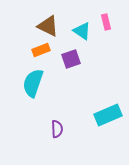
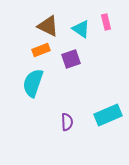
cyan triangle: moved 1 px left, 2 px up
purple semicircle: moved 10 px right, 7 px up
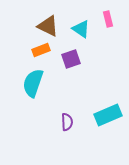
pink rectangle: moved 2 px right, 3 px up
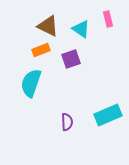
cyan semicircle: moved 2 px left
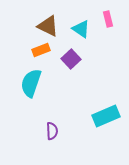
purple square: rotated 24 degrees counterclockwise
cyan rectangle: moved 2 px left, 1 px down
purple semicircle: moved 15 px left, 9 px down
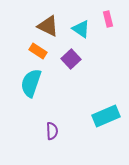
orange rectangle: moved 3 px left, 1 px down; rotated 54 degrees clockwise
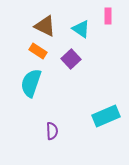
pink rectangle: moved 3 px up; rotated 14 degrees clockwise
brown triangle: moved 3 px left
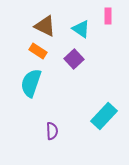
purple square: moved 3 px right
cyan rectangle: moved 2 px left; rotated 24 degrees counterclockwise
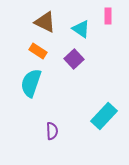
brown triangle: moved 4 px up
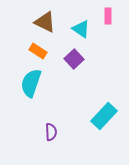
purple semicircle: moved 1 px left, 1 px down
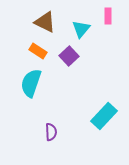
cyan triangle: rotated 36 degrees clockwise
purple square: moved 5 px left, 3 px up
